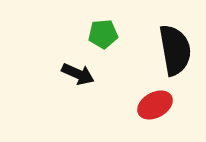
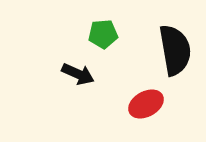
red ellipse: moved 9 px left, 1 px up
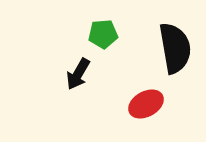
black semicircle: moved 2 px up
black arrow: rotated 96 degrees clockwise
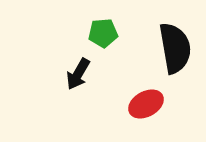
green pentagon: moved 1 px up
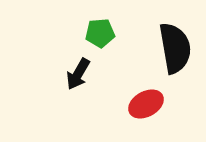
green pentagon: moved 3 px left
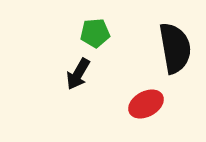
green pentagon: moved 5 px left
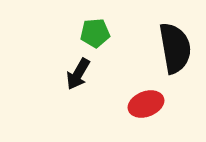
red ellipse: rotated 8 degrees clockwise
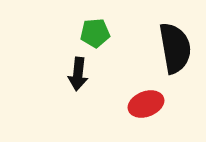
black arrow: rotated 24 degrees counterclockwise
